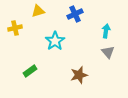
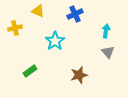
yellow triangle: rotated 40 degrees clockwise
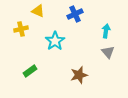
yellow cross: moved 6 px right, 1 px down
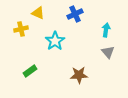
yellow triangle: moved 2 px down
cyan arrow: moved 1 px up
brown star: rotated 12 degrees clockwise
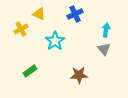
yellow triangle: moved 1 px right, 1 px down
yellow cross: rotated 16 degrees counterclockwise
gray triangle: moved 4 px left, 3 px up
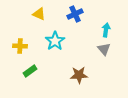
yellow cross: moved 1 px left, 17 px down; rotated 32 degrees clockwise
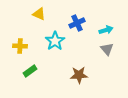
blue cross: moved 2 px right, 9 px down
cyan arrow: rotated 64 degrees clockwise
gray triangle: moved 3 px right
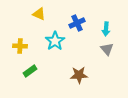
cyan arrow: moved 1 px up; rotated 112 degrees clockwise
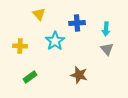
yellow triangle: rotated 24 degrees clockwise
blue cross: rotated 21 degrees clockwise
green rectangle: moved 6 px down
brown star: rotated 18 degrees clockwise
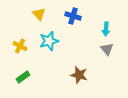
blue cross: moved 4 px left, 7 px up; rotated 21 degrees clockwise
cyan star: moved 6 px left; rotated 18 degrees clockwise
yellow cross: rotated 24 degrees clockwise
green rectangle: moved 7 px left
